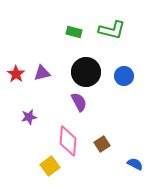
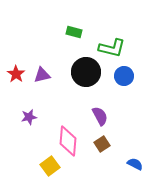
green L-shape: moved 18 px down
purple triangle: moved 2 px down
purple semicircle: moved 21 px right, 14 px down
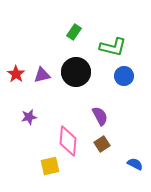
green rectangle: rotated 70 degrees counterclockwise
green L-shape: moved 1 px right, 1 px up
black circle: moved 10 px left
yellow square: rotated 24 degrees clockwise
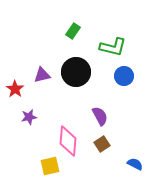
green rectangle: moved 1 px left, 1 px up
red star: moved 1 px left, 15 px down
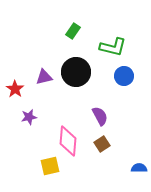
purple triangle: moved 2 px right, 2 px down
blue semicircle: moved 4 px right, 4 px down; rotated 28 degrees counterclockwise
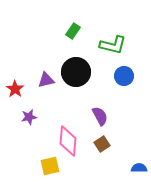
green L-shape: moved 2 px up
purple triangle: moved 2 px right, 3 px down
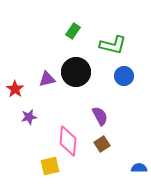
purple triangle: moved 1 px right, 1 px up
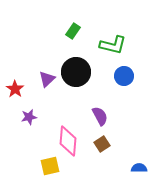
purple triangle: rotated 30 degrees counterclockwise
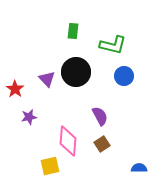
green rectangle: rotated 28 degrees counterclockwise
purple triangle: rotated 30 degrees counterclockwise
